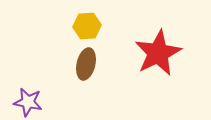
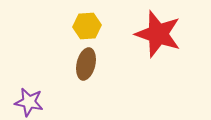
red star: moved 19 px up; rotated 27 degrees counterclockwise
purple star: moved 1 px right
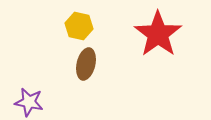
yellow hexagon: moved 8 px left; rotated 16 degrees clockwise
red star: rotated 18 degrees clockwise
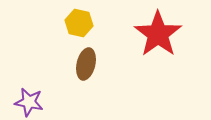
yellow hexagon: moved 3 px up
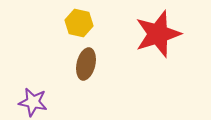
red star: rotated 18 degrees clockwise
purple star: moved 4 px right
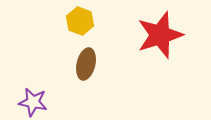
yellow hexagon: moved 1 px right, 2 px up; rotated 8 degrees clockwise
red star: moved 2 px right, 1 px down
